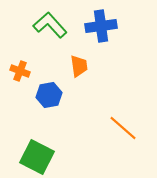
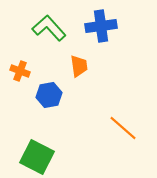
green L-shape: moved 1 px left, 3 px down
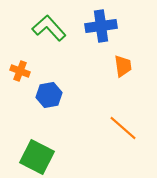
orange trapezoid: moved 44 px right
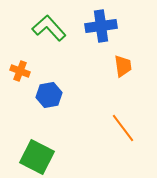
orange line: rotated 12 degrees clockwise
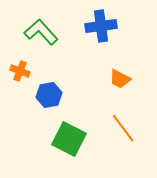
green L-shape: moved 8 px left, 4 px down
orange trapezoid: moved 3 px left, 13 px down; rotated 125 degrees clockwise
green square: moved 32 px right, 18 px up
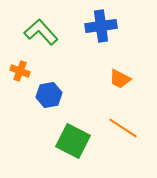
orange line: rotated 20 degrees counterclockwise
green square: moved 4 px right, 2 px down
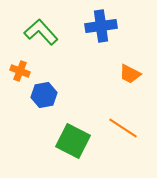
orange trapezoid: moved 10 px right, 5 px up
blue hexagon: moved 5 px left
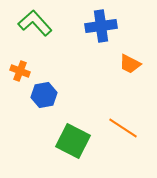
green L-shape: moved 6 px left, 9 px up
orange trapezoid: moved 10 px up
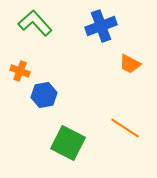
blue cross: rotated 12 degrees counterclockwise
orange line: moved 2 px right
green square: moved 5 px left, 2 px down
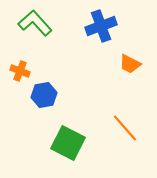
orange line: rotated 16 degrees clockwise
